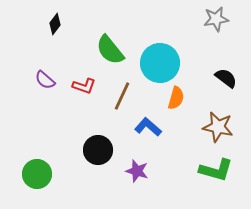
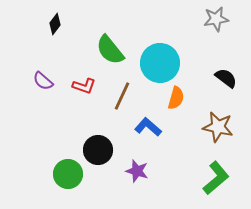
purple semicircle: moved 2 px left, 1 px down
green L-shape: moved 8 px down; rotated 56 degrees counterclockwise
green circle: moved 31 px right
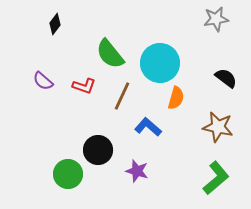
green semicircle: moved 4 px down
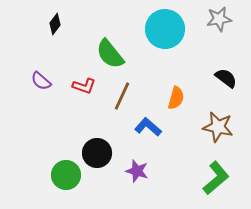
gray star: moved 3 px right
cyan circle: moved 5 px right, 34 px up
purple semicircle: moved 2 px left
black circle: moved 1 px left, 3 px down
green circle: moved 2 px left, 1 px down
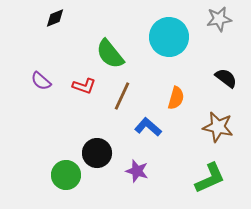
black diamond: moved 6 px up; rotated 30 degrees clockwise
cyan circle: moved 4 px right, 8 px down
green L-shape: moved 6 px left; rotated 16 degrees clockwise
